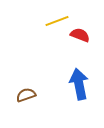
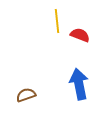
yellow line: rotated 75 degrees counterclockwise
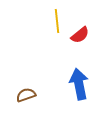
red semicircle: rotated 120 degrees clockwise
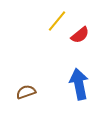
yellow line: rotated 45 degrees clockwise
brown semicircle: moved 3 px up
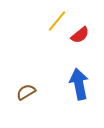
brown semicircle: rotated 12 degrees counterclockwise
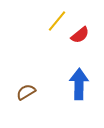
blue arrow: rotated 12 degrees clockwise
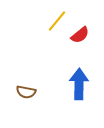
brown semicircle: rotated 138 degrees counterclockwise
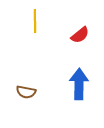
yellow line: moved 22 px left; rotated 40 degrees counterclockwise
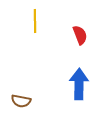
red semicircle: rotated 72 degrees counterclockwise
brown semicircle: moved 5 px left, 9 px down
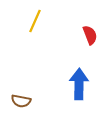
yellow line: rotated 25 degrees clockwise
red semicircle: moved 10 px right
